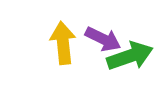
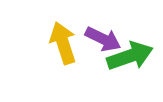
yellow arrow: rotated 12 degrees counterclockwise
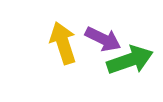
green arrow: moved 4 px down
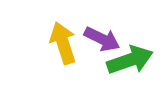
purple arrow: moved 1 px left
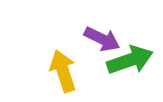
yellow arrow: moved 28 px down
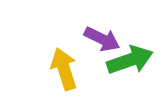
yellow arrow: moved 1 px right, 2 px up
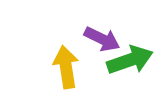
yellow arrow: moved 2 px right, 2 px up; rotated 9 degrees clockwise
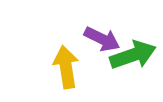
green arrow: moved 3 px right, 5 px up
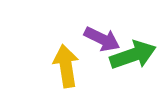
yellow arrow: moved 1 px up
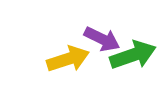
yellow arrow: moved 2 px right, 7 px up; rotated 81 degrees clockwise
